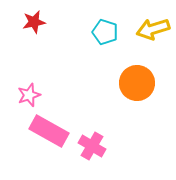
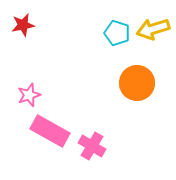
red star: moved 11 px left, 3 px down
cyan pentagon: moved 12 px right, 1 px down
pink rectangle: moved 1 px right
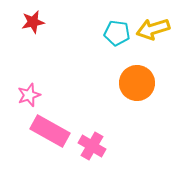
red star: moved 10 px right, 3 px up
cyan pentagon: rotated 10 degrees counterclockwise
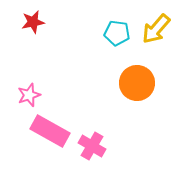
yellow arrow: moved 3 px right; rotated 32 degrees counterclockwise
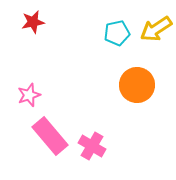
yellow arrow: rotated 16 degrees clockwise
cyan pentagon: rotated 20 degrees counterclockwise
orange circle: moved 2 px down
pink rectangle: moved 5 px down; rotated 21 degrees clockwise
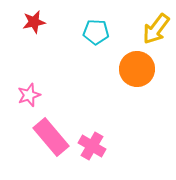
red star: moved 1 px right
yellow arrow: rotated 20 degrees counterclockwise
cyan pentagon: moved 21 px left, 1 px up; rotated 15 degrees clockwise
orange circle: moved 16 px up
pink rectangle: moved 1 px right, 1 px down
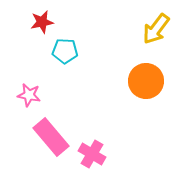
red star: moved 8 px right
cyan pentagon: moved 31 px left, 19 px down
orange circle: moved 9 px right, 12 px down
pink star: rotated 30 degrees clockwise
pink cross: moved 8 px down
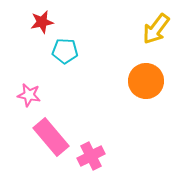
pink cross: moved 1 px left, 2 px down; rotated 32 degrees clockwise
